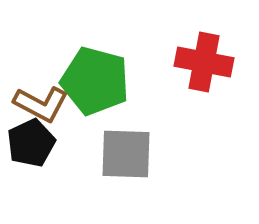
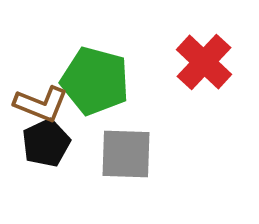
red cross: rotated 32 degrees clockwise
brown L-shape: rotated 6 degrees counterclockwise
black pentagon: moved 15 px right
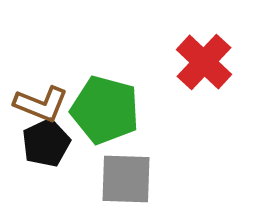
green pentagon: moved 10 px right, 29 px down
gray square: moved 25 px down
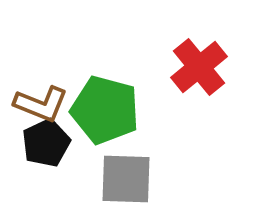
red cross: moved 5 px left, 5 px down; rotated 8 degrees clockwise
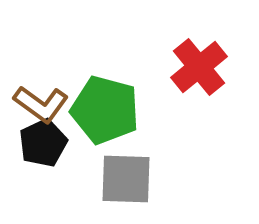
brown L-shape: rotated 14 degrees clockwise
black pentagon: moved 3 px left
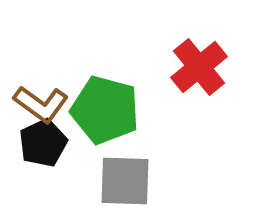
gray square: moved 1 px left, 2 px down
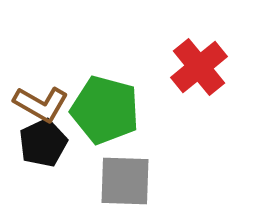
brown L-shape: rotated 6 degrees counterclockwise
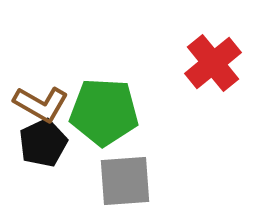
red cross: moved 14 px right, 4 px up
green pentagon: moved 1 px left, 2 px down; rotated 12 degrees counterclockwise
gray square: rotated 6 degrees counterclockwise
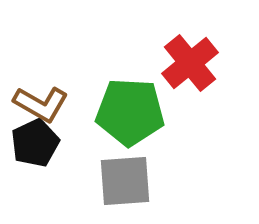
red cross: moved 23 px left
green pentagon: moved 26 px right
black pentagon: moved 8 px left
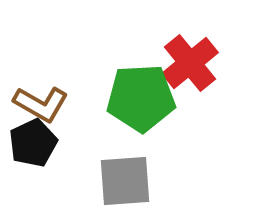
green pentagon: moved 11 px right, 14 px up; rotated 6 degrees counterclockwise
black pentagon: moved 2 px left
